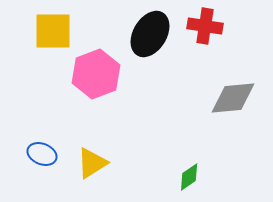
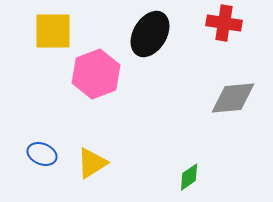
red cross: moved 19 px right, 3 px up
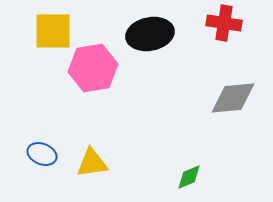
black ellipse: rotated 48 degrees clockwise
pink hexagon: moved 3 px left, 6 px up; rotated 12 degrees clockwise
yellow triangle: rotated 24 degrees clockwise
green diamond: rotated 12 degrees clockwise
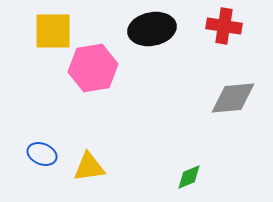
red cross: moved 3 px down
black ellipse: moved 2 px right, 5 px up
yellow triangle: moved 3 px left, 4 px down
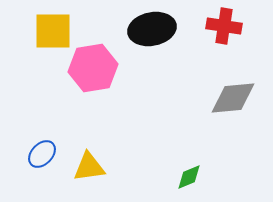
blue ellipse: rotated 68 degrees counterclockwise
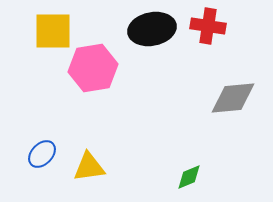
red cross: moved 16 px left
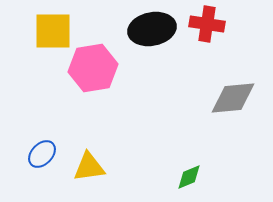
red cross: moved 1 px left, 2 px up
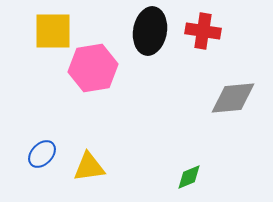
red cross: moved 4 px left, 7 px down
black ellipse: moved 2 px left, 2 px down; rotated 69 degrees counterclockwise
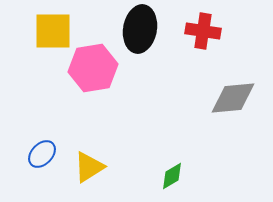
black ellipse: moved 10 px left, 2 px up
yellow triangle: rotated 24 degrees counterclockwise
green diamond: moved 17 px left, 1 px up; rotated 8 degrees counterclockwise
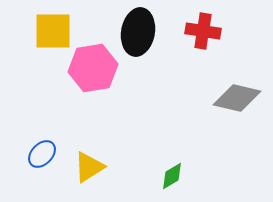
black ellipse: moved 2 px left, 3 px down
gray diamond: moved 4 px right; rotated 18 degrees clockwise
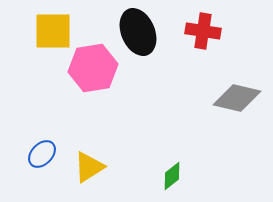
black ellipse: rotated 33 degrees counterclockwise
green diamond: rotated 8 degrees counterclockwise
